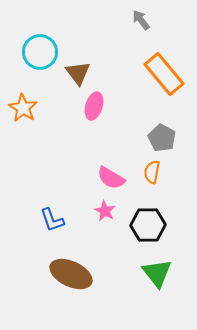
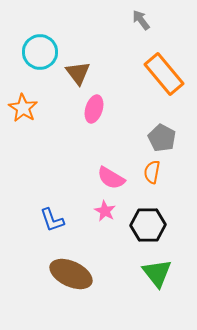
pink ellipse: moved 3 px down
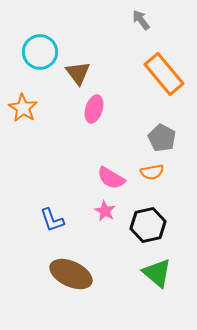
orange semicircle: rotated 110 degrees counterclockwise
black hexagon: rotated 12 degrees counterclockwise
green triangle: rotated 12 degrees counterclockwise
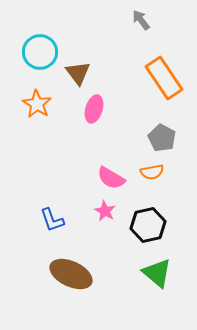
orange rectangle: moved 4 px down; rotated 6 degrees clockwise
orange star: moved 14 px right, 4 px up
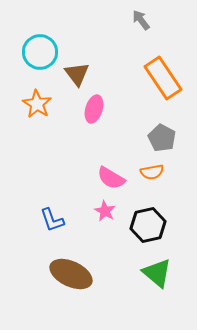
brown triangle: moved 1 px left, 1 px down
orange rectangle: moved 1 px left
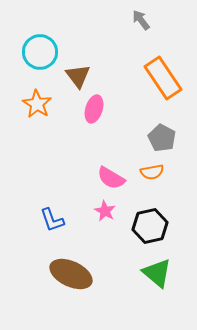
brown triangle: moved 1 px right, 2 px down
black hexagon: moved 2 px right, 1 px down
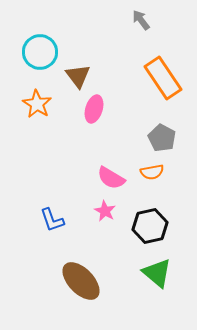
brown ellipse: moved 10 px right, 7 px down; rotated 21 degrees clockwise
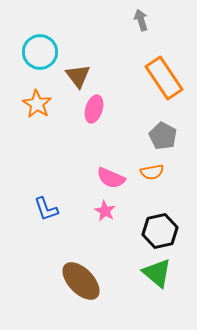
gray arrow: rotated 20 degrees clockwise
orange rectangle: moved 1 px right
gray pentagon: moved 1 px right, 2 px up
pink semicircle: rotated 8 degrees counterclockwise
blue L-shape: moved 6 px left, 11 px up
black hexagon: moved 10 px right, 5 px down
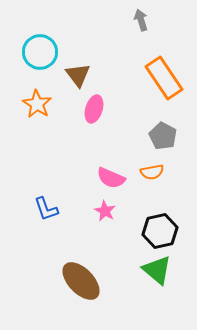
brown triangle: moved 1 px up
green triangle: moved 3 px up
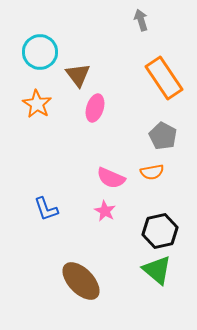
pink ellipse: moved 1 px right, 1 px up
